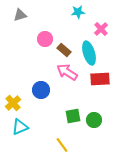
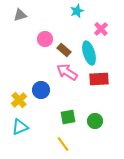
cyan star: moved 1 px left, 1 px up; rotated 16 degrees counterclockwise
red rectangle: moved 1 px left
yellow cross: moved 6 px right, 3 px up
green square: moved 5 px left, 1 px down
green circle: moved 1 px right, 1 px down
yellow line: moved 1 px right, 1 px up
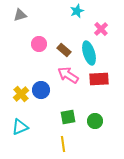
pink circle: moved 6 px left, 5 px down
pink arrow: moved 1 px right, 3 px down
yellow cross: moved 2 px right, 6 px up
yellow line: rotated 28 degrees clockwise
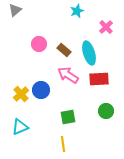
gray triangle: moved 5 px left, 5 px up; rotated 24 degrees counterclockwise
pink cross: moved 5 px right, 2 px up
green circle: moved 11 px right, 10 px up
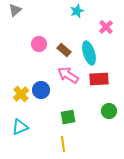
green circle: moved 3 px right
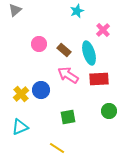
pink cross: moved 3 px left, 3 px down
yellow line: moved 6 px left, 4 px down; rotated 49 degrees counterclockwise
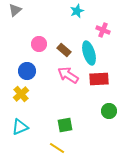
pink cross: rotated 24 degrees counterclockwise
blue circle: moved 14 px left, 19 px up
green square: moved 3 px left, 8 px down
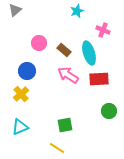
pink circle: moved 1 px up
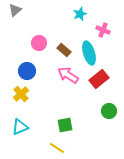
cyan star: moved 3 px right, 3 px down
red rectangle: rotated 36 degrees counterclockwise
